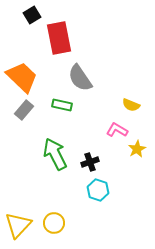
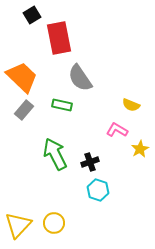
yellow star: moved 3 px right
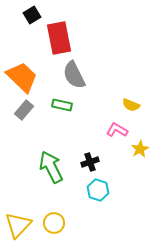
gray semicircle: moved 6 px left, 3 px up; rotated 8 degrees clockwise
green arrow: moved 4 px left, 13 px down
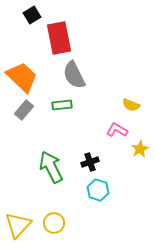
green rectangle: rotated 18 degrees counterclockwise
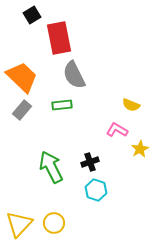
gray rectangle: moved 2 px left
cyan hexagon: moved 2 px left
yellow triangle: moved 1 px right, 1 px up
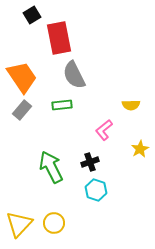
orange trapezoid: rotated 12 degrees clockwise
yellow semicircle: rotated 24 degrees counterclockwise
pink L-shape: moved 13 px left; rotated 70 degrees counterclockwise
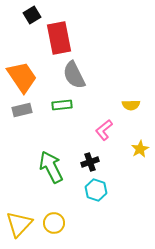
gray rectangle: rotated 36 degrees clockwise
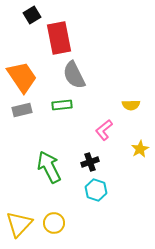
green arrow: moved 2 px left
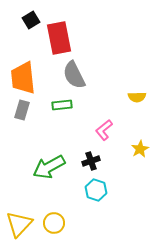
black square: moved 1 px left, 5 px down
orange trapezoid: moved 1 px right, 1 px down; rotated 152 degrees counterclockwise
yellow semicircle: moved 6 px right, 8 px up
gray rectangle: rotated 60 degrees counterclockwise
black cross: moved 1 px right, 1 px up
green arrow: rotated 92 degrees counterclockwise
